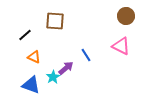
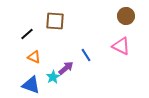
black line: moved 2 px right, 1 px up
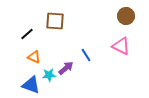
cyan star: moved 4 px left, 2 px up; rotated 24 degrees clockwise
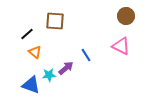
orange triangle: moved 1 px right, 5 px up; rotated 16 degrees clockwise
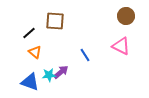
black line: moved 2 px right, 1 px up
blue line: moved 1 px left
purple arrow: moved 5 px left, 4 px down
blue triangle: moved 1 px left, 3 px up
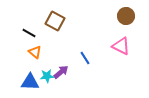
brown square: rotated 24 degrees clockwise
black line: rotated 72 degrees clockwise
blue line: moved 3 px down
cyan star: moved 2 px left, 1 px down
blue triangle: rotated 18 degrees counterclockwise
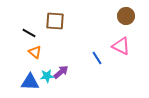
brown square: rotated 24 degrees counterclockwise
blue line: moved 12 px right
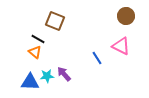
brown square: rotated 18 degrees clockwise
black line: moved 9 px right, 6 px down
purple arrow: moved 3 px right, 2 px down; rotated 91 degrees counterclockwise
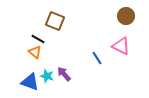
cyan star: rotated 24 degrees clockwise
blue triangle: rotated 18 degrees clockwise
